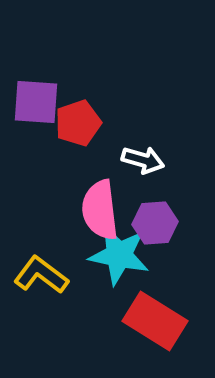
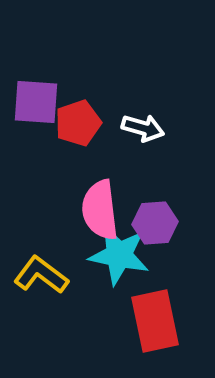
white arrow: moved 32 px up
red rectangle: rotated 46 degrees clockwise
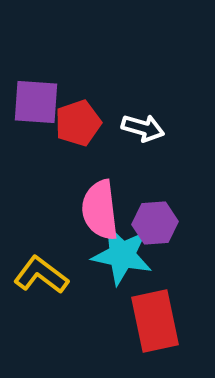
cyan star: moved 3 px right
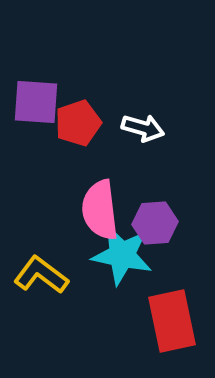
red rectangle: moved 17 px right
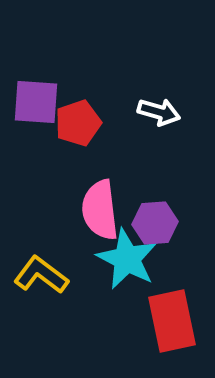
white arrow: moved 16 px right, 16 px up
cyan star: moved 5 px right, 4 px down; rotated 16 degrees clockwise
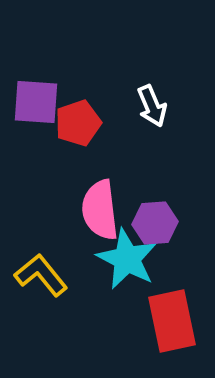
white arrow: moved 7 px left, 6 px up; rotated 51 degrees clockwise
yellow L-shape: rotated 14 degrees clockwise
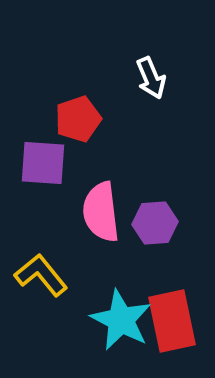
purple square: moved 7 px right, 61 px down
white arrow: moved 1 px left, 28 px up
red pentagon: moved 4 px up
pink semicircle: moved 1 px right, 2 px down
cyan star: moved 6 px left, 61 px down
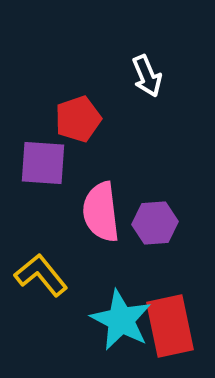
white arrow: moved 4 px left, 2 px up
red rectangle: moved 2 px left, 5 px down
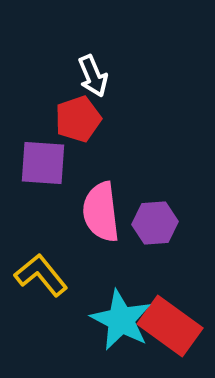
white arrow: moved 54 px left
red rectangle: rotated 42 degrees counterclockwise
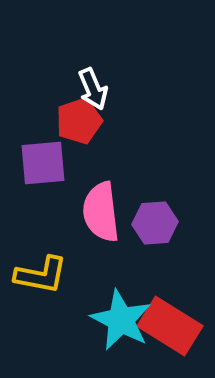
white arrow: moved 13 px down
red pentagon: moved 1 px right, 2 px down
purple square: rotated 9 degrees counterclockwise
yellow L-shape: rotated 140 degrees clockwise
red rectangle: rotated 4 degrees counterclockwise
